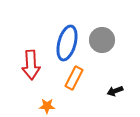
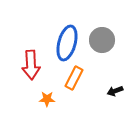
orange star: moved 7 px up
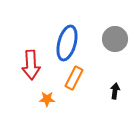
gray circle: moved 13 px right, 1 px up
black arrow: rotated 119 degrees clockwise
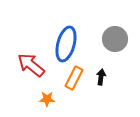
blue ellipse: moved 1 px left, 1 px down
red arrow: rotated 132 degrees clockwise
black arrow: moved 14 px left, 14 px up
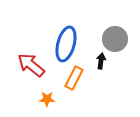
black arrow: moved 16 px up
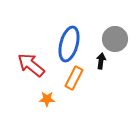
blue ellipse: moved 3 px right
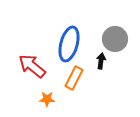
red arrow: moved 1 px right, 1 px down
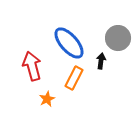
gray circle: moved 3 px right, 1 px up
blue ellipse: moved 1 px up; rotated 56 degrees counterclockwise
red arrow: rotated 36 degrees clockwise
orange star: rotated 28 degrees counterclockwise
